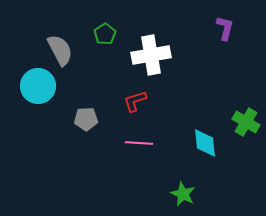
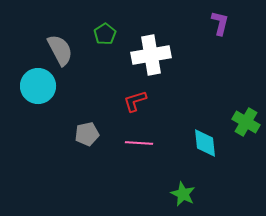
purple L-shape: moved 5 px left, 5 px up
gray pentagon: moved 1 px right, 15 px down; rotated 10 degrees counterclockwise
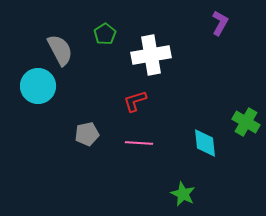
purple L-shape: rotated 15 degrees clockwise
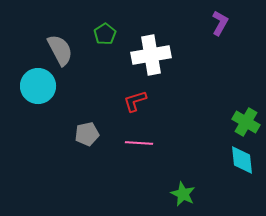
cyan diamond: moved 37 px right, 17 px down
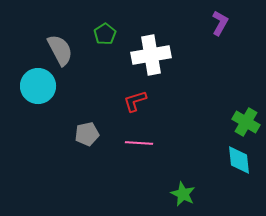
cyan diamond: moved 3 px left
